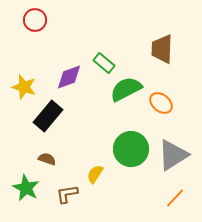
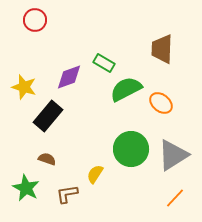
green rectangle: rotated 10 degrees counterclockwise
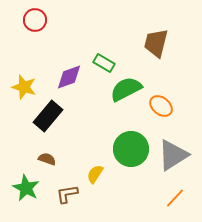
brown trapezoid: moved 6 px left, 6 px up; rotated 12 degrees clockwise
orange ellipse: moved 3 px down
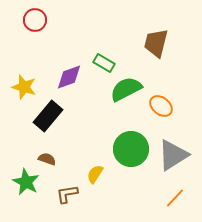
green star: moved 6 px up
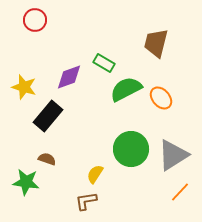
orange ellipse: moved 8 px up; rotated 10 degrees clockwise
green star: rotated 20 degrees counterclockwise
brown L-shape: moved 19 px right, 7 px down
orange line: moved 5 px right, 6 px up
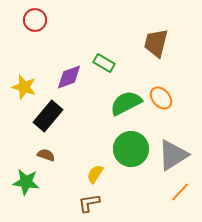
green semicircle: moved 14 px down
brown semicircle: moved 1 px left, 4 px up
brown L-shape: moved 3 px right, 2 px down
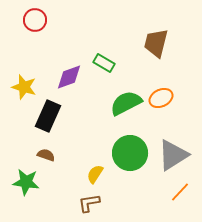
orange ellipse: rotated 75 degrees counterclockwise
black rectangle: rotated 16 degrees counterclockwise
green circle: moved 1 px left, 4 px down
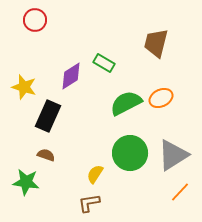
purple diamond: moved 2 px right, 1 px up; rotated 12 degrees counterclockwise
